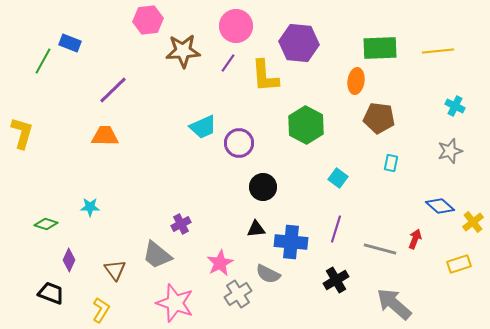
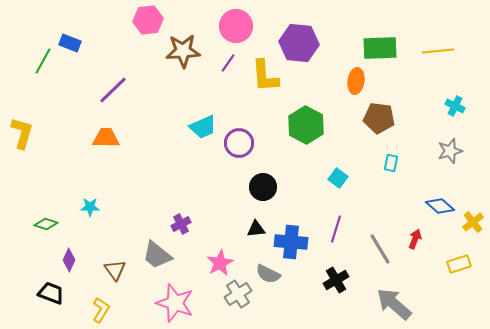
orange trapezoid at (105, 136): moved 1 px right, 2 px down
gray line at (380, 249): rotated 44 degrees clockwise
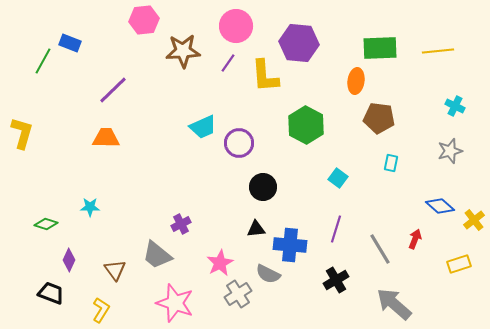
pink hexagon at (148, 20): moved 4 px left
yellow cross at (473, 222): moved 1 px right, 2 px up
blue cross at (291, 242): moved 1 px left, 3 px down
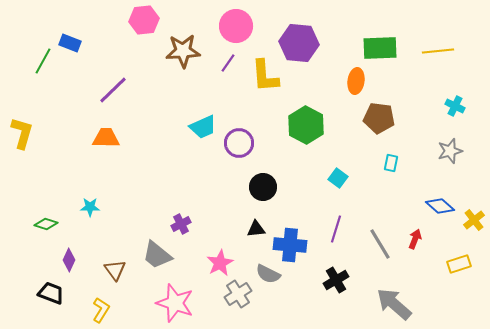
gray line at (380, 249): moved 5 px up
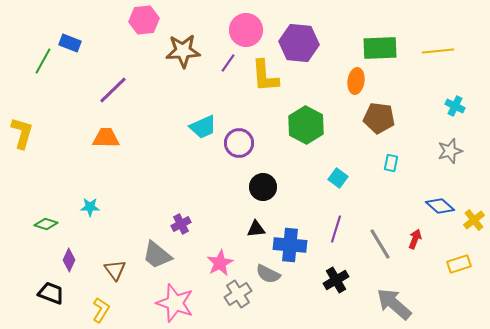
pink circle at (236, 26): moved 10 px right, 4 px down
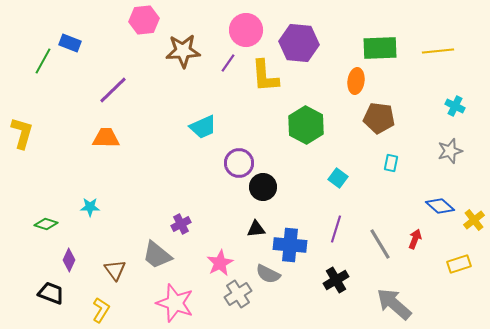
purple circle at (239, 143): moved 20 px down
